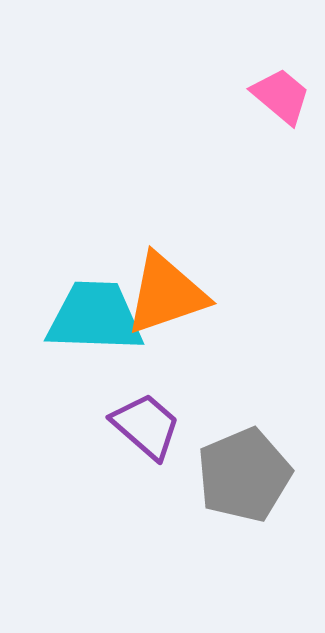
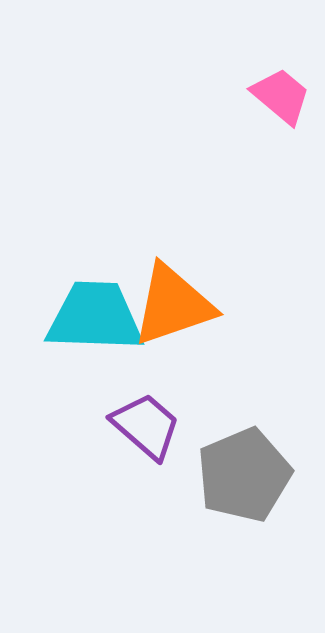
orange triangle: moved 7 px right, 11 px down
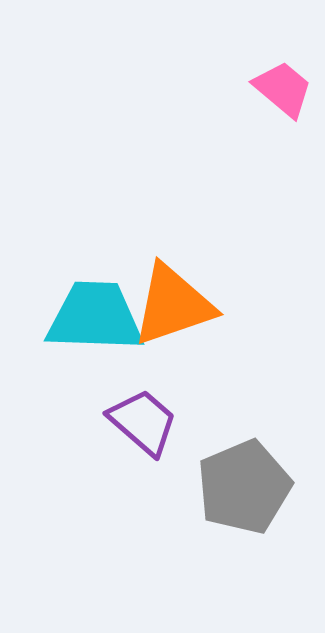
pink trapezoid: moved 2 px right, 7 px up
purple trapezoid: moved 3 px left, 4 px up
gray pentagon: moved 12 px down
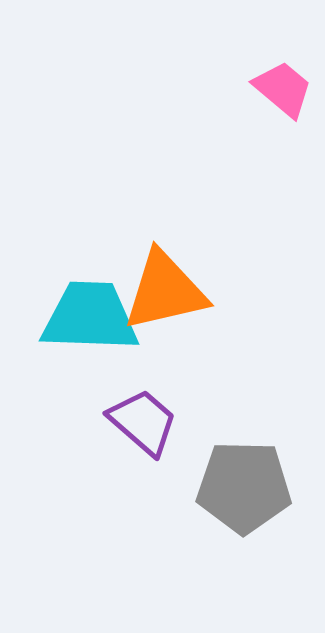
orange triangle: moved 8 px left, 14 px up; rotated 6 degrees clockwise
cyan trapezoid: moved 5 px left
gray pentagon: rotated 24 degrees clockwise
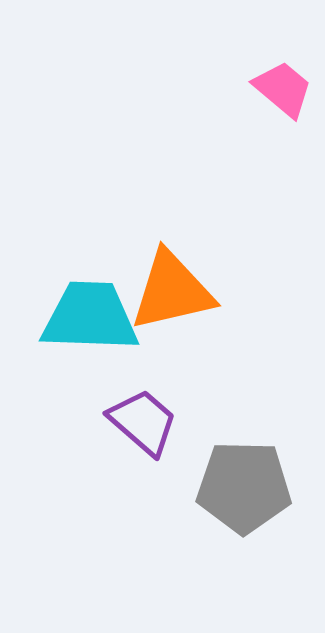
orange triangle: moved 7 px right
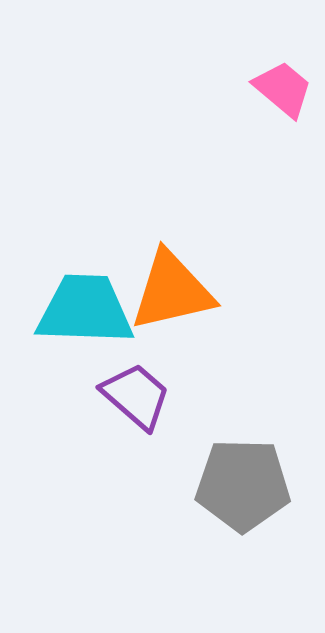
cyan trapezoid: moved 5 px left, 7 px up
purple trapezoid: moved 7 px left, 26 px up
gray pentagon: moved 1 px left, 2 px up
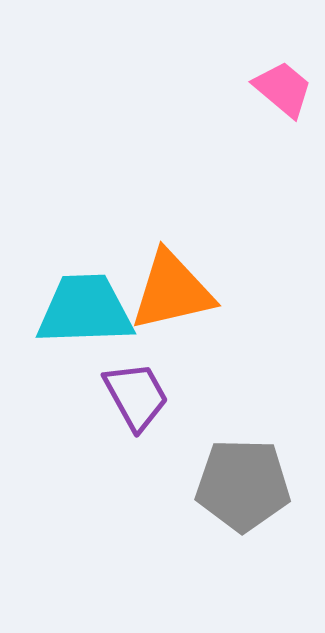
cyan trapezoid: rotated 4 degrees counterclockwise
purple trapezoid: rotated 20 degrees clockwise
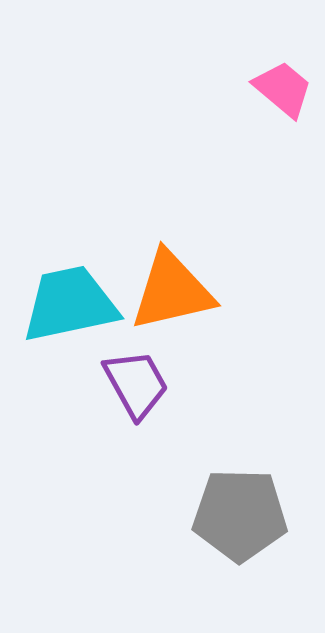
cyan trapezoid: moved 15 px left, 6 px up; rotated 10 degrees counterclockwise
purple trapezoid: moved 12 px up
gray pentagon: moved 3 px left, 30 px down
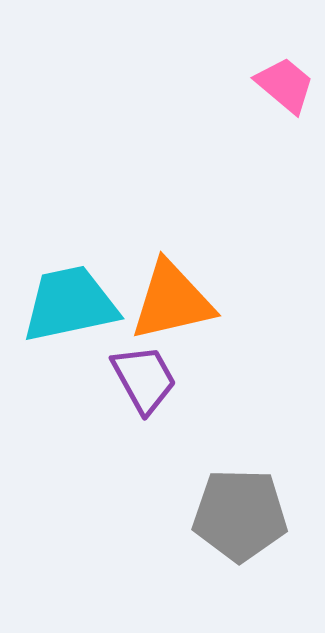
pink trapezoid: moved 2 px right, 4 px up
orange triangle: moved 10 px down
purple trapezoid: moved 8 px right, 5 px up
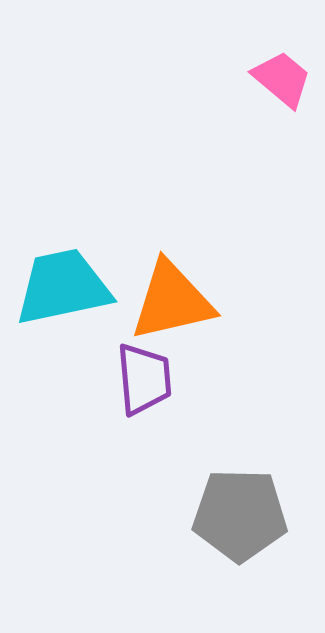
pink trapezoid: moved 3 px left, 6 px up
cyan trapezoid: moved 7 px left, 17 px up
purple trapezoid: rotated 24 degrees clockwise
